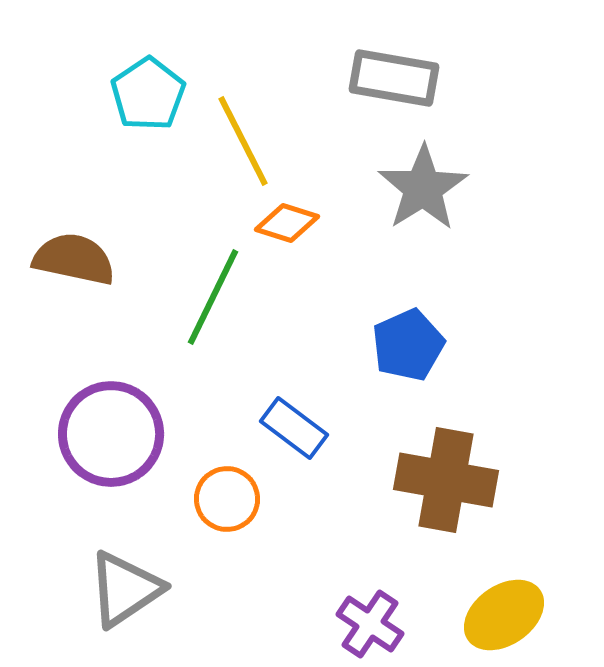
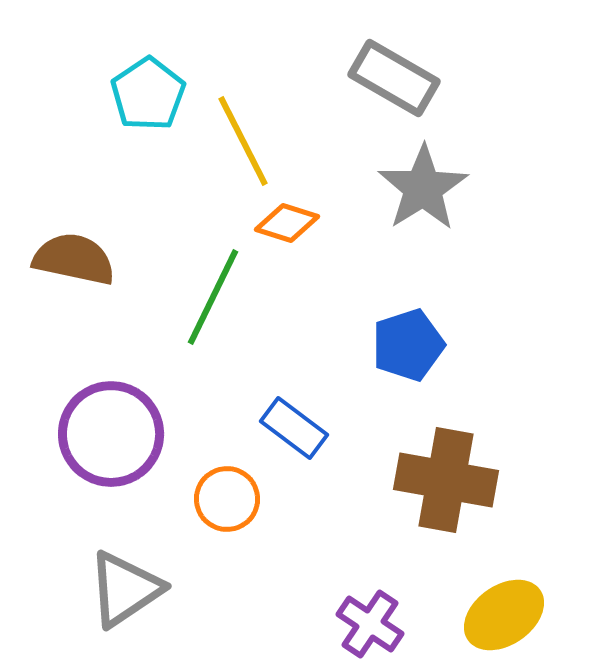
gray rectangle: rotated 20 degrees clockwise
blue pentagon: rotated 6 degrees clockwise
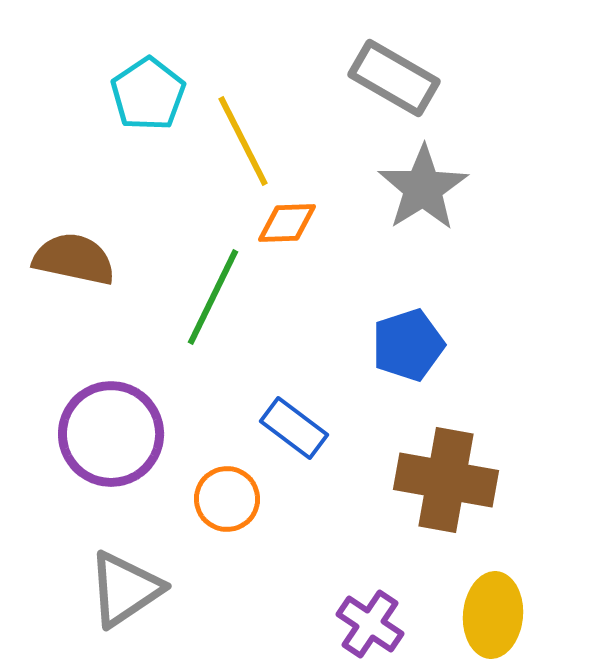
orange diamond: rotated 20 degrees counterclockwise
yellow ellipse: moved 11 px left; rotated 50 degrees counterclockwise
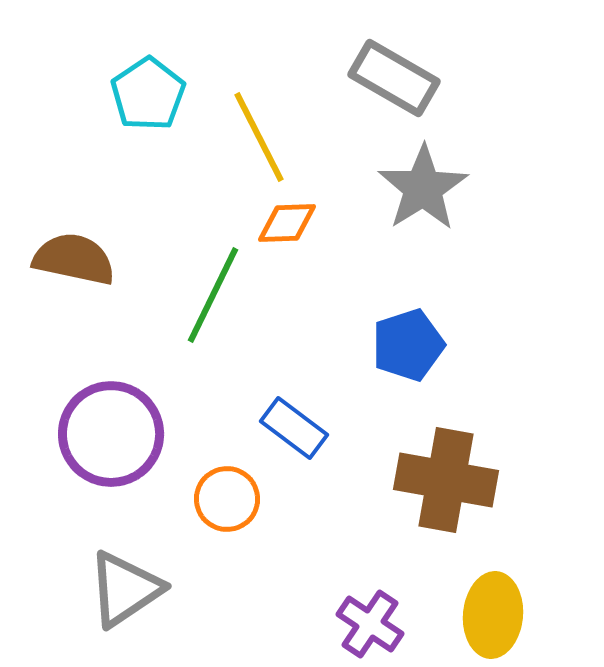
yellow line: moved 16 px right, 4 px up
green line: moved 2 px up
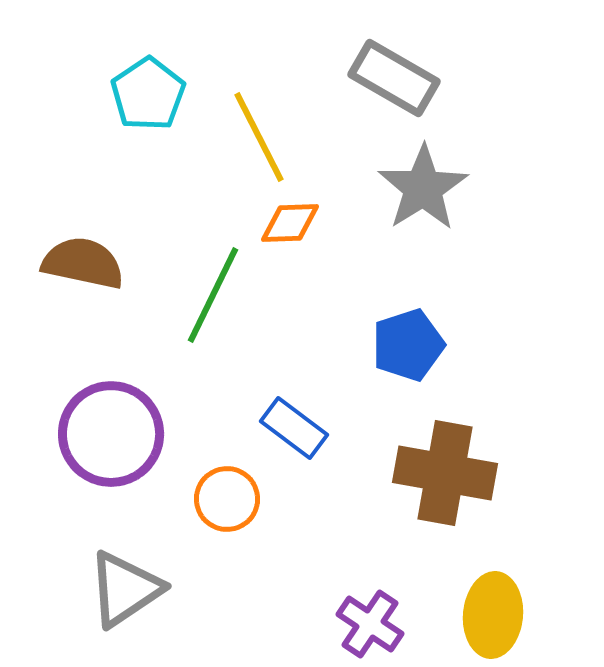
orange diamond: moved 3 px right
brown semicircle: moved 9 px right, 4 px down
brown cross: moved 1 px left, 7 px up
